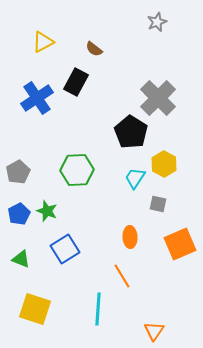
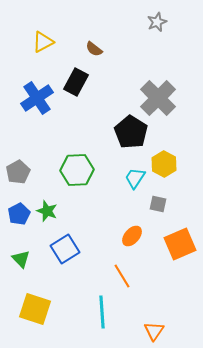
orange ellipse: moved 2 px right, 1 px up; rotated 45 degrees clockwise
green triangle: rotated 24 degrees clockwise
cyan line: moved 4 px right, 3 px down; rotated 8 degrees counterclockwise
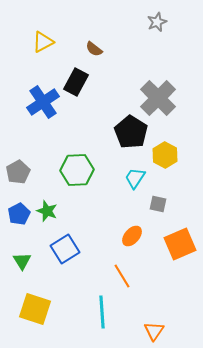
blue cross: moved 6 px right, 4 px down
yellow hexagon: moved 1 px right, 9 px up
green triangle: moved 1 px right, 2 px down; rotated 12 degrees clockwise
